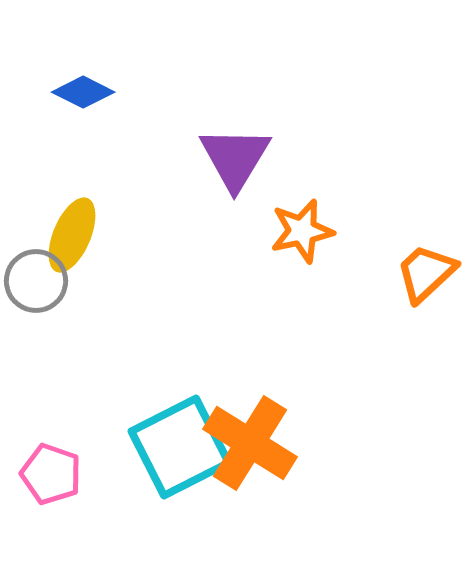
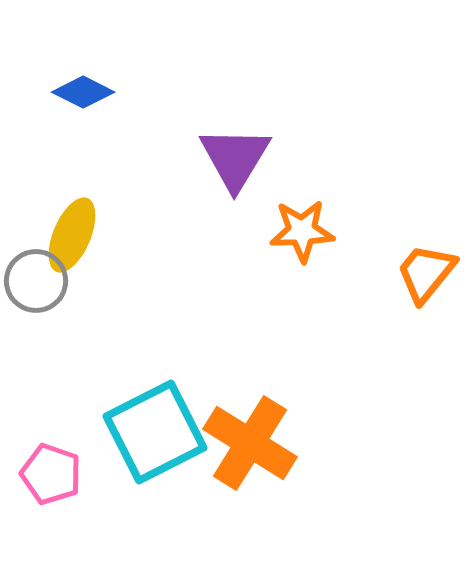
orange star: rotated 10 degrees clockwise
orange trapezoid: rotated 8 degrees counterclockwise
cyan square: moved 25 px left, 15 px up
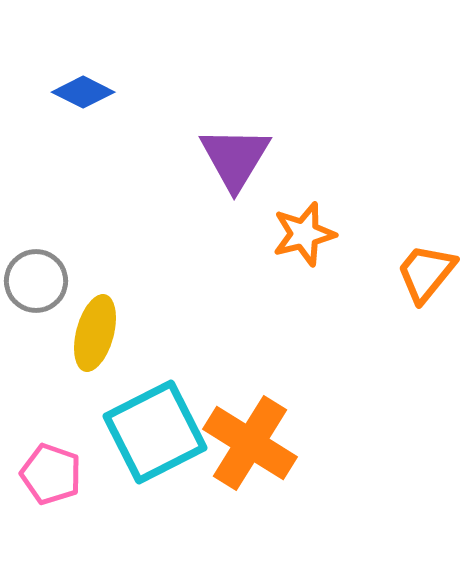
orange star: moved 2 px right, 3 px down; rotated 12 degrees counterclockwise
yellow ellipse: moved 23 px right, 98 px down; rotated 8 degrees counterclockwise
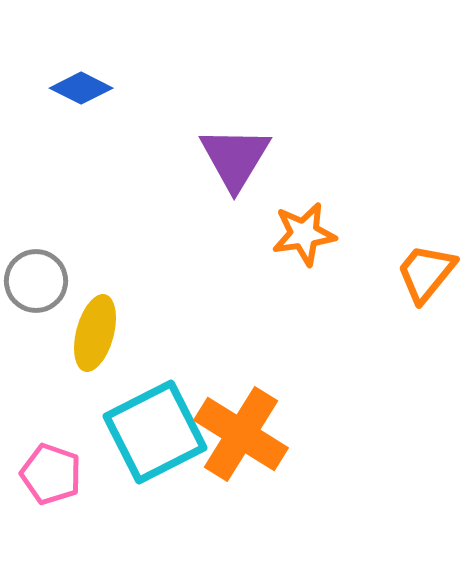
blue diamond: moved 2 px left, 4 px up
orange star: rotated 6 degrees clockwise
orange cross: moved 9 px left, 9 px up
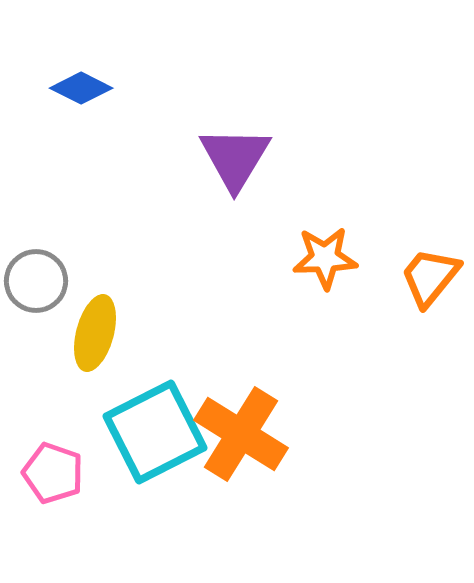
orange star: moved 21 px right, 24 px down; rotated 6 degrees clockwise
orange trapezoid: moved 4 px right, 4 px down
pink pentagon: moved 2 px right, 1 px up
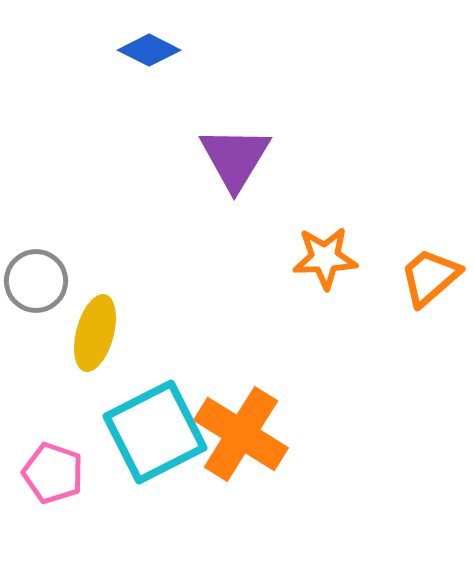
blue diamond: moved 68 px right, 38 px up
orange trapezoid: rotated 10 degrees clockwise
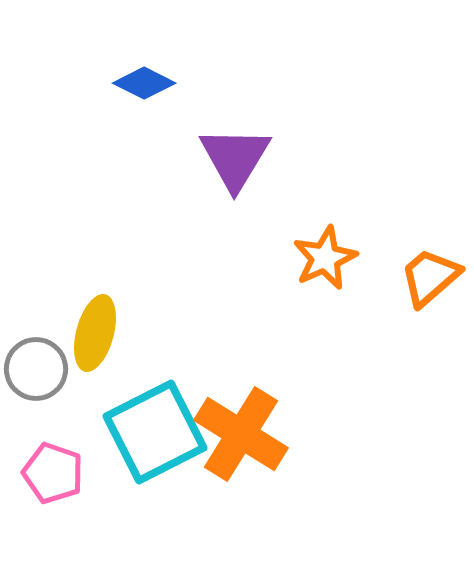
blue diamond: moved 5 px left, 33 px down
orange star: rotated 22 degrees counterclockwise
gray circle: moved 88 px down
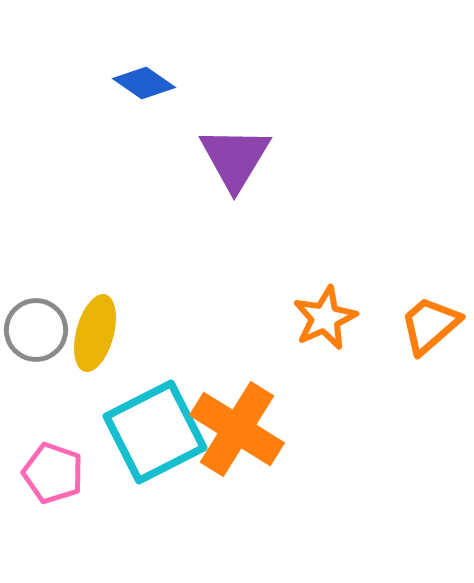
blue diamond: rotated 8 degrees clockwise
orange star: moved 60 px down
orange trapezoid: moved 48 px down
gray circle: moved 39 px up
orange cross: moved 4 px left, 5 px up
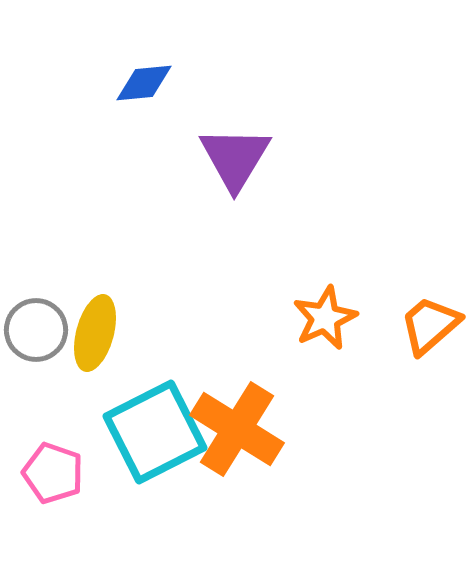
blue diamond: rotated 40 degrees counterclockwise
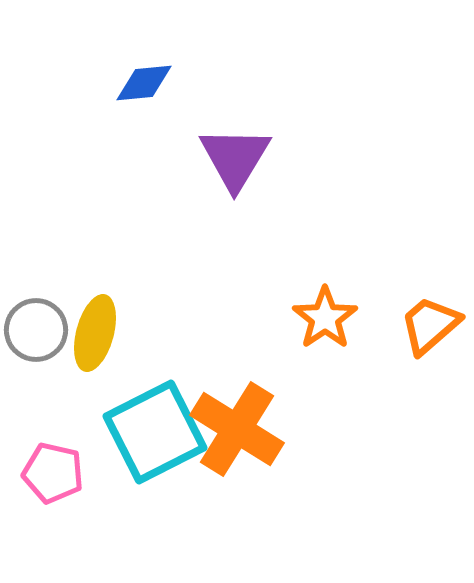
orange star: rotated 10 degrees counterclockwise
pink pentagon: rotated 6 degrees counterclockwise
